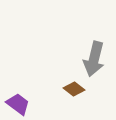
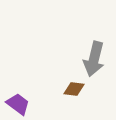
brown diamond: rotated 30 degrees counterclockwise
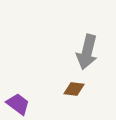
gray arrow: moved 7 px left, 7 px up
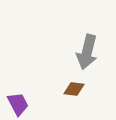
purple trapezoid: rotated 25 degrees clockwise
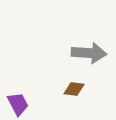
gray arrow: moved 2 px right, 1 px down; rotated 100 degrees counterclockwise
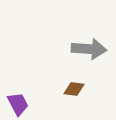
gray arrow: moved 4 px up
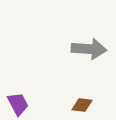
brown diamond: moved 8 px right, 16 px down
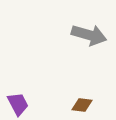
gray arrow: moved 14 px up; rotated 12 degrees clockwise
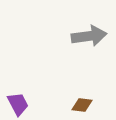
gray arrow: moved 1 px down; rotated 24 degrees counterclockwise
